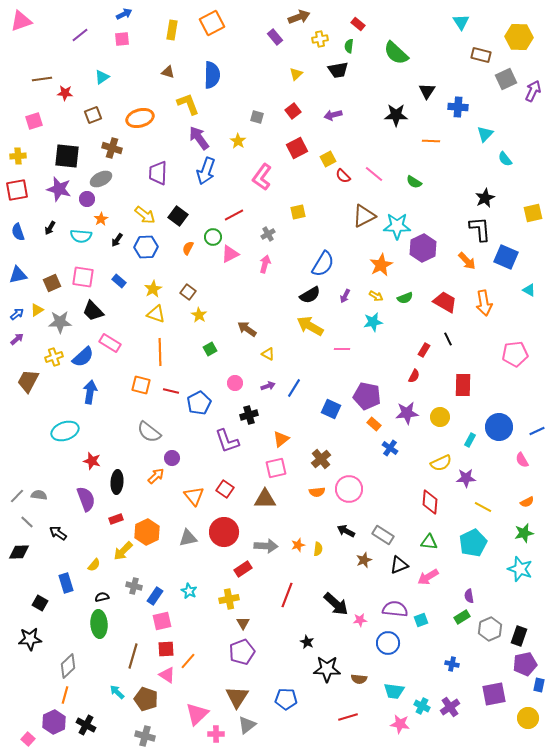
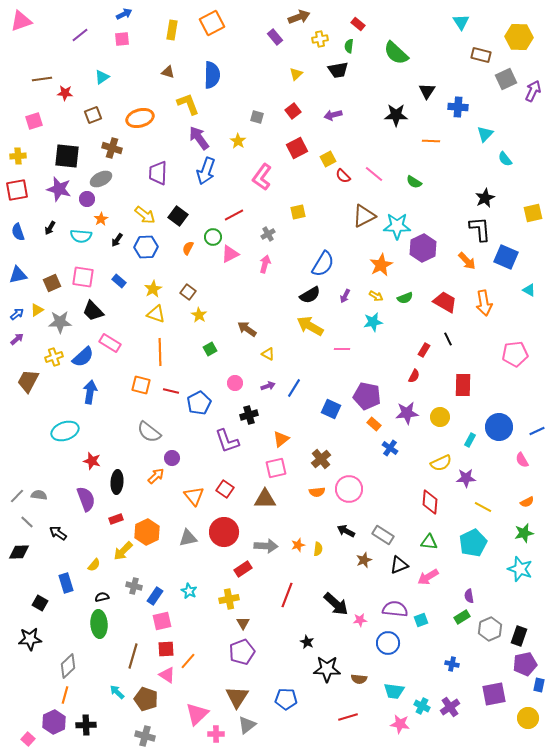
black cross at (86, 725): rotated 30 degrees counterclockwise
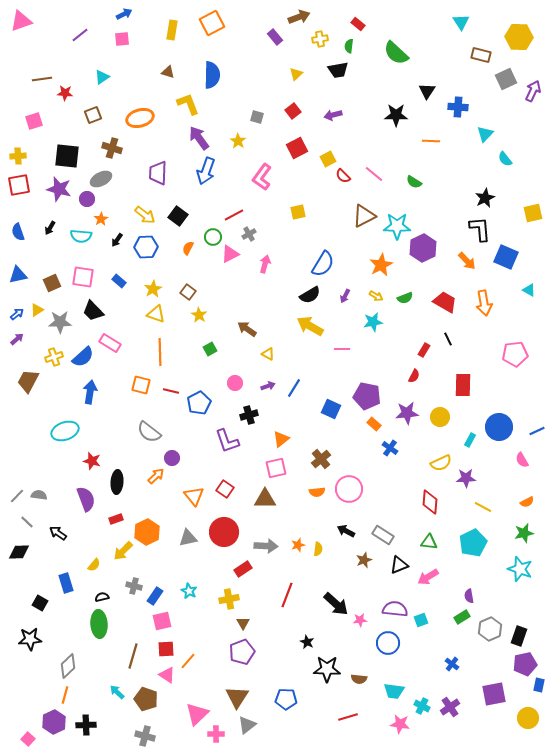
red square at (17, 190): moved 2 px right, 5 px up
gray cross at (268, 234): moved 19 px left
blue cross at (452, 664): rotated 24 degrees clockwise
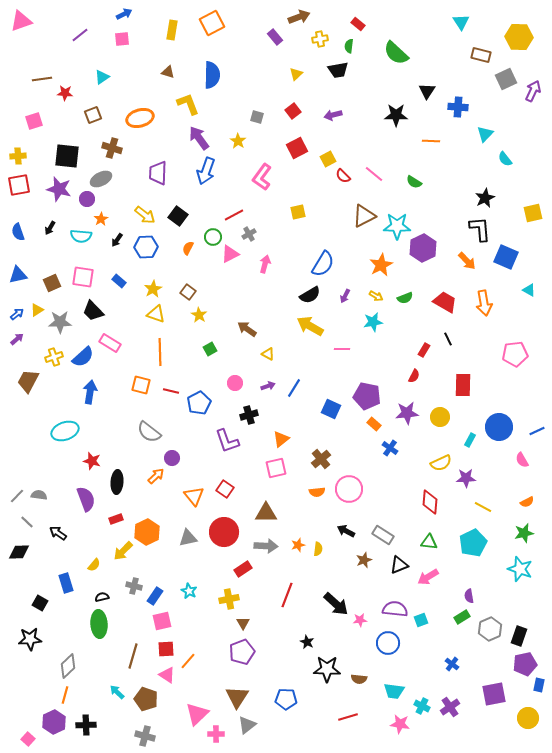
brown triangle at (265, 499): moved 1 px right, 14 px down
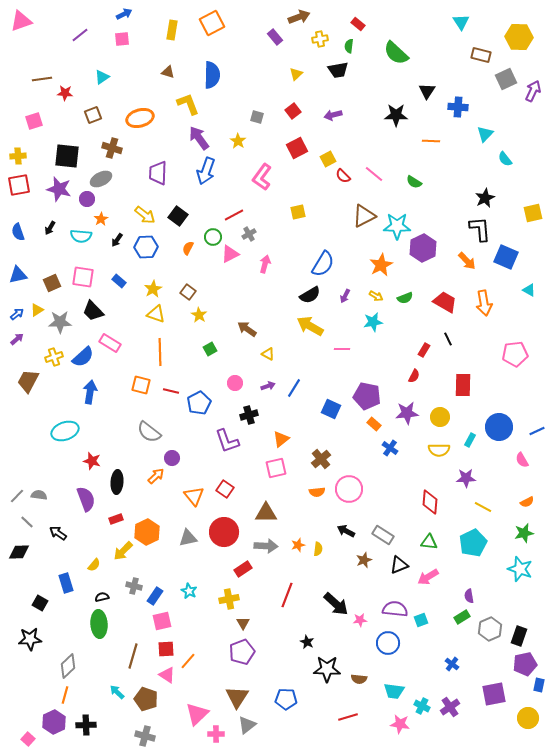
yellow semicircle at (441, 463): moved 2 px left, 13 px up; rotated 25 degrees clockwise
